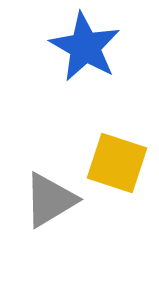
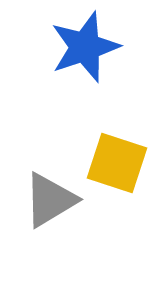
blue star: rotated 24 degrees clockwise
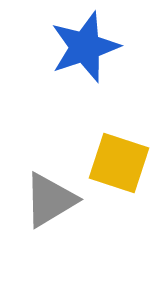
yellow square: moved 2 px right
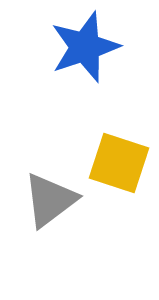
gray triangle: rotated 6 degrees counterclockwise
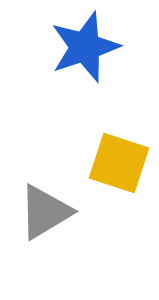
gray triangle: moved 5 px left, 12 px down; rotated 6 degrees clockwise
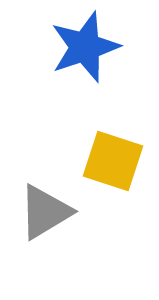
yellow square: moved 6 px left, 2 px up
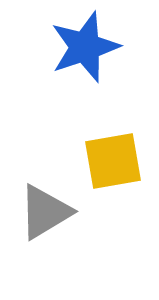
yellow square: rotated 28 degrees counterclockwise
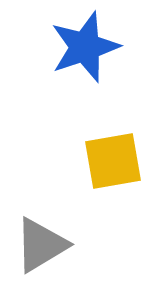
gray triangle: moved 4 px left, 33 px down
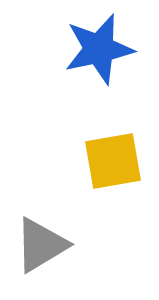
blue star: moved 14 px right, 2 px down; rotated 6 degrees clockwise
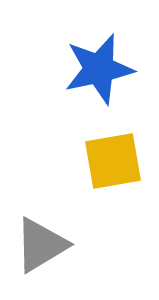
blue star: moved 20 px down
